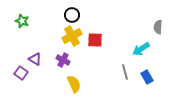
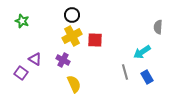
cyan arrow: moved 1 px right, 3 px down
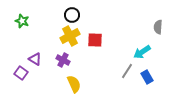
yellow cross: moved 2 px left
gray line: moved 2 px right, 1 px up; rotated 49 degrees clockwise
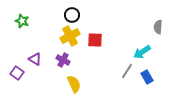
purple square: moved 4 px left
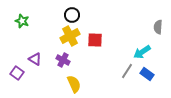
blue rectangle: moved 3 px up; rotated 24 degrees counterclockwise
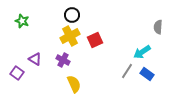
red square: rotated 28 degrees counterclockwise
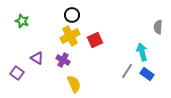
cyan arrow: rotated 108 degrees clockwise
purple triangle: moved 2 px right, 1 px up
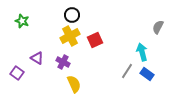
gray semicircle: rotated 24 degrees clockwise
purple cross: moved 2 px down
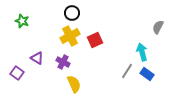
black circle: moved 2 px up
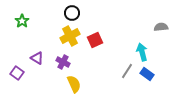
green star: rotated 16 degrees clockwise
gray semicircle: moved 3 px right; rotated 56 degrees clockwise
